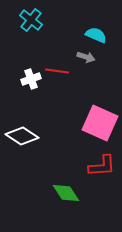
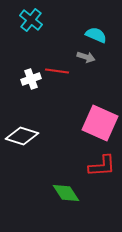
white diamond: rotated 16 degrees counterclockwise
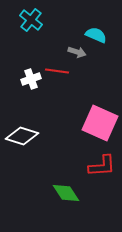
gray arrow: moved 9 px left, 5 px up
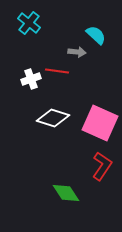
cyan cross: moved 2 px left, 3 px down
cyan semicircle: rotated 20 degrees clockwise
gray arrow: rotated 12 degrees counterclockwise
white diamond: moved 31 px right, 18 px up
red L-shape: rotated 52 degrees counterclockwise
